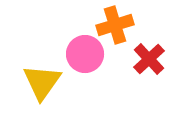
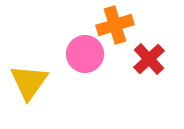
yellow triangle: moved 13 px left
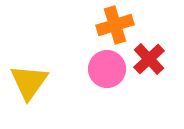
pink circle: moved 22 px right, 15 px down
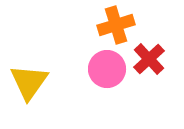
orange cross: moved 1 px right
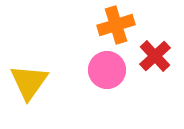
red cross: moved 6 px right, 3 px up
pink circle: moved 1 px down
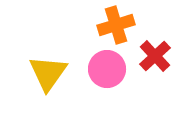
pink circle: moved 1 px up
yellow triangle: moved 19 px right, 9 px up
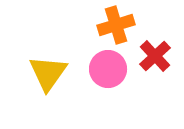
pink circle: moved 1 px right
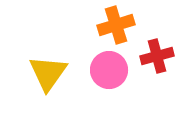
red cross: moved 2 px right; rotated 28 degrees clockwise
pink circle: moved 1 px right, 1 px down
